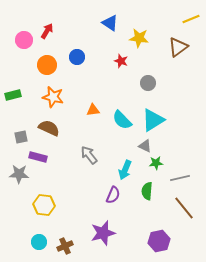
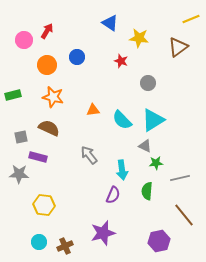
cyan arrow: moved 3 px left; rotated 30 degrees counterclockwise
brown line: moved 7 px down
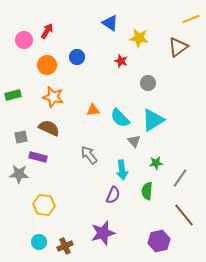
cyan semicircle: moved 2 px left, 2 px up
gray triangle: moved 11 px left, 5 px up; rotated 24 degrees clockwise
gray line: rotated 42 degrees counterclockwise
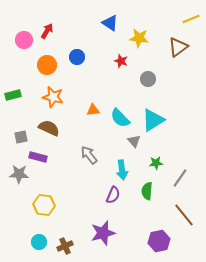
gray circle: moved 4 px up
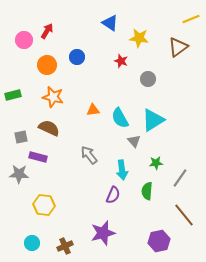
cyan semicircle: rotated 15 degrees clockwise
cyan circle: moved 7 px left, 1 px down
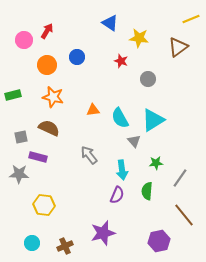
purple semicircle: moved 4 px right
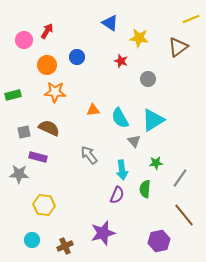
orange star: moved 2 px right, 5 px up; rotated 10 degrees counterclockwise
gray square: moved 3 px right, 5 px up
green semicircle: moved 2 px left, 2 px up
cyan circle: moved 3 px up
